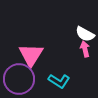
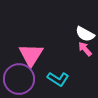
pink arrow: rotated 28 degrees counterclockwise
cyan L-shape: moved 1 px left, 2 px up
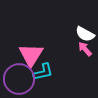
cyan L-shape: moved 15 px left, 7 px up; rotated 45 degrees counterclockwise
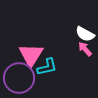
cyan L-shape: moved 4 px right, 5 px up
purple circle: moved 1 px up
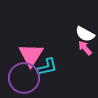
pink arrow: moved 1 px up
purple circle: moved 5 px right
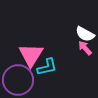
purple circle: moved 6 px left, 2 px down
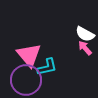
pink triangle: moved 2 px left; rotated 12 degrees counterclockwise
purple circle: moved 8 px right
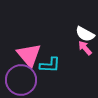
cyan L-shape: moved 3 px right, 2 px up; rotated 15 degrees clockwise
purple circle: moved 5 px left
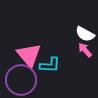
pink arrow: moved 2 px down
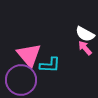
pink arrow: moved 2 px up
